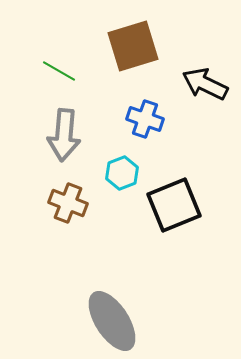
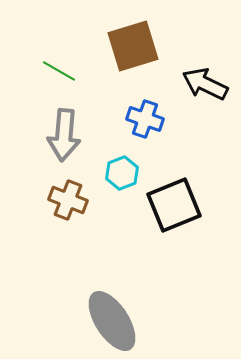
brown cross: moved 3 px up
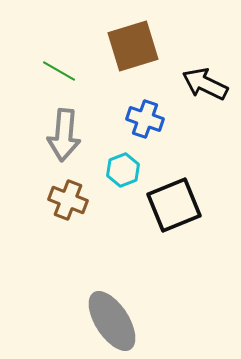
cyan hexagon: moved 1 px right, 3 px up
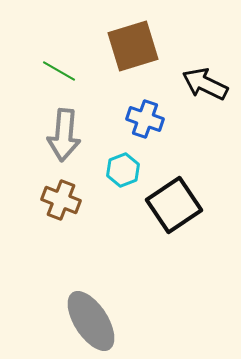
brown cross: moved 7 px left
black square: rotated 12 degrees counterclockwise
gray ellipse: moved 21 px left
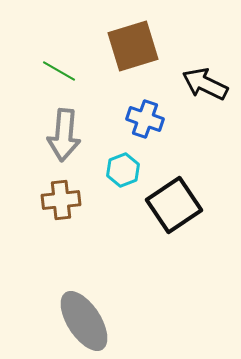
brown cross: rotated 27 degrees counterclockwise
gray ellipse: moved 7 px left
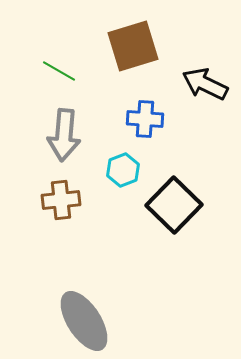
blue cross: rotated 15 degrees counterclockwise
black square: rotated 12 degrees counterclockwise
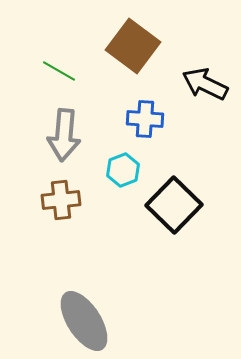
brown square: rotated 36 degrees counterclockwise
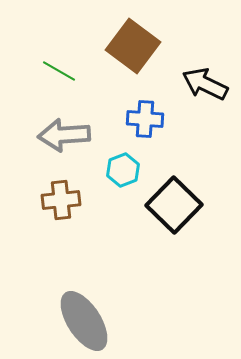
gray arrow: rotated 81 degrees clockwise
